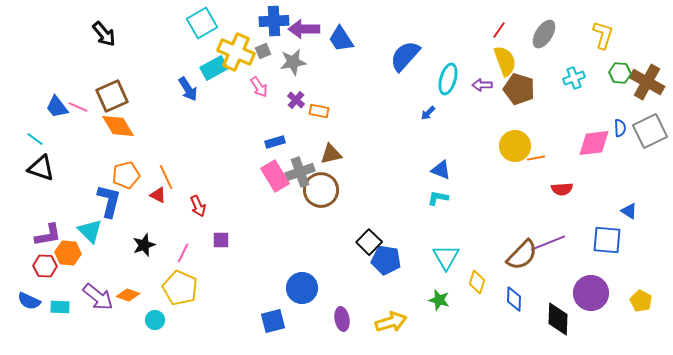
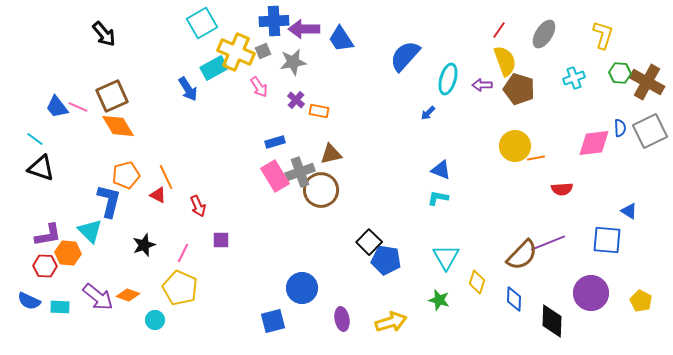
black diamond at (558, 319): moved 6 px left, 2 px down
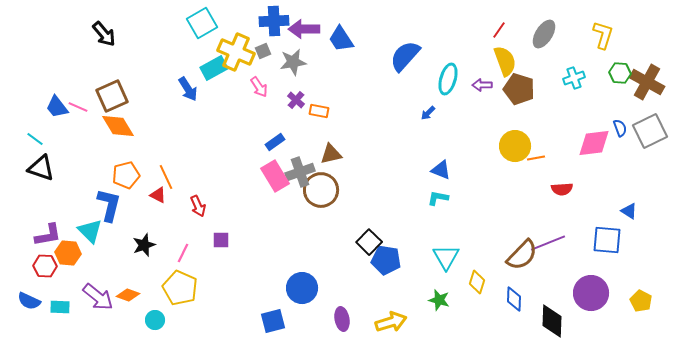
blue semicircle at (620, 128): rotated 18 degrees counterclockwise
blue rectangle at (275, 142): rotated 18 degrees counterclockwise
blue L-shape at (109, 201): moved 4 px down
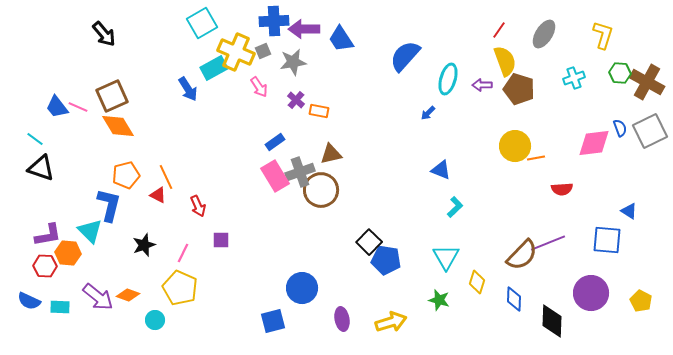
cyan L-shape at (438, 198): moved 17 px right, 9 px down; rotated 125 degrees clockwise
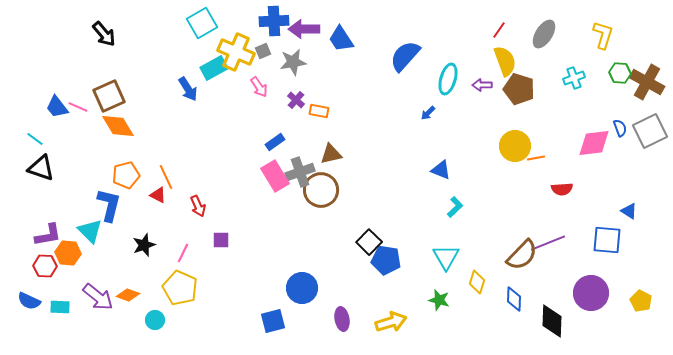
brown square at (112, 96): moved 3 px left
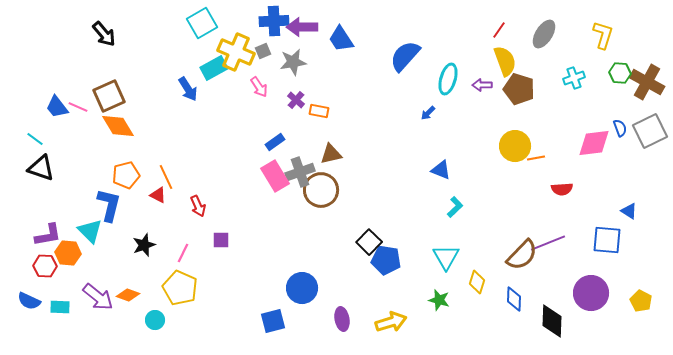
purple arrow at (304, 29): moved 2 px left, 2 px up
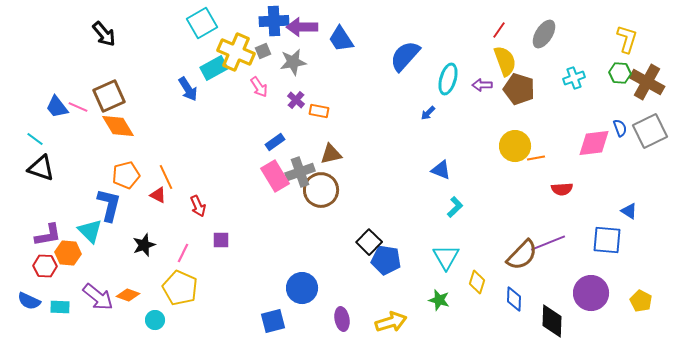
yellow L-shape at (603, 35): moved 24 px right, 4 px down
